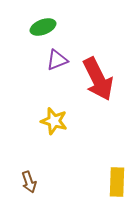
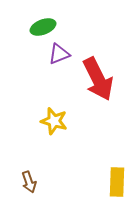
purple triangle: moved 2 px right, 6 px up
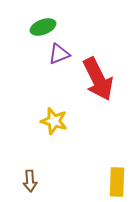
brown arrow: moved 1 px right, 1 px up; rotated 15 degrees clockwise
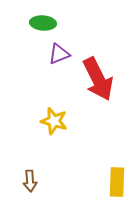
green ellipse: moved 4 px up; rotated 25 degrees clockwise
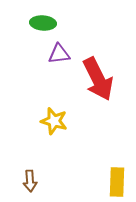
purple triangle: rotated 15 degrees clockwise
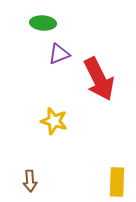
purple triangle: rotated 15 degrees counterclockwise
red arrow: moved 1 px right
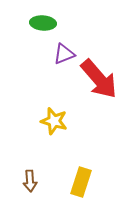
purple triangle: moved 5 px right
red arrow: rotated 15 degrees counterclockwise
yellow rectangle: moved 36 px left; rotated 16 degrees clockwise
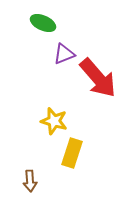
green ellipse: rotated 20 degrees clockwise
red arrow: moved 1 px left, 1 px up
yellow rectangle: moved 9 px left, 29 px up
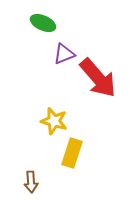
brown arrow: moved 1 px right, 1 px down
